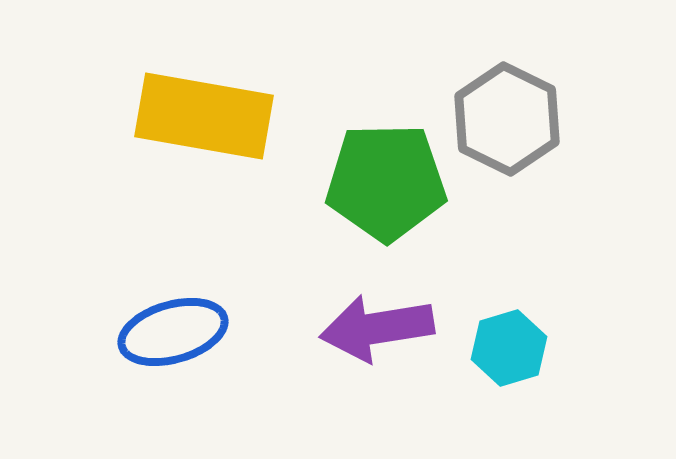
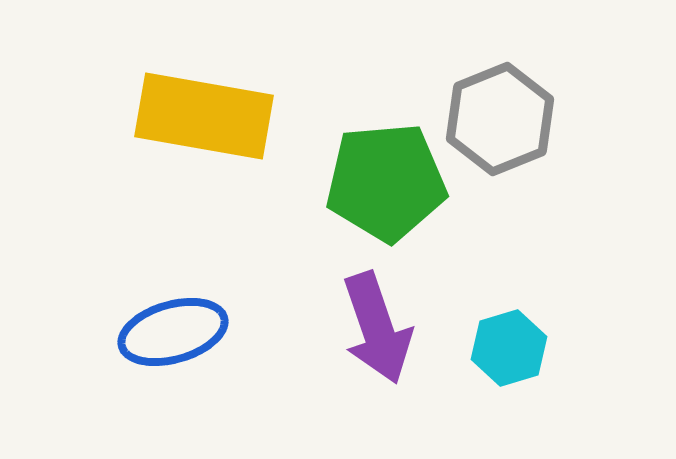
gray hexagon: moved 7 px left; rotated 12 degrees clockwise
green pentagon: rotated 4 degrees counterclockwise
purple arrow: rotated 100 degrees counterclockwise
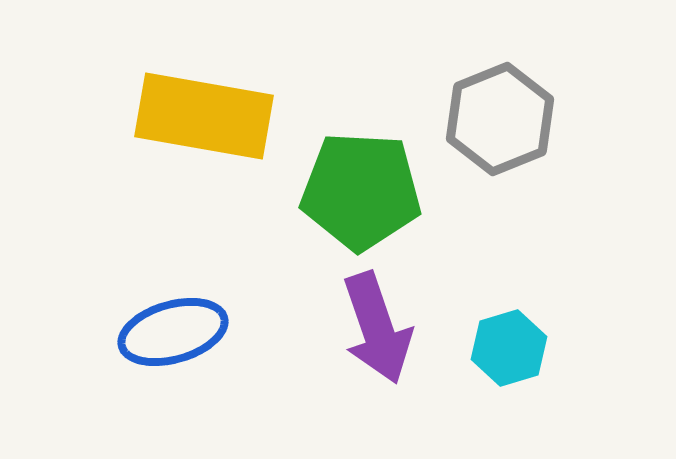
green pentagon: moved 25 px left, 9 px down; rotated 8 degrees clockwise
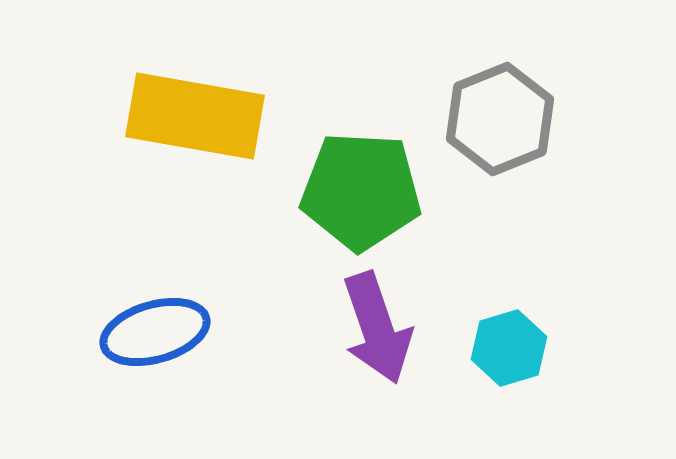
yellow rectangle: moved 9 px left
blue ellipse: moved 18 px left
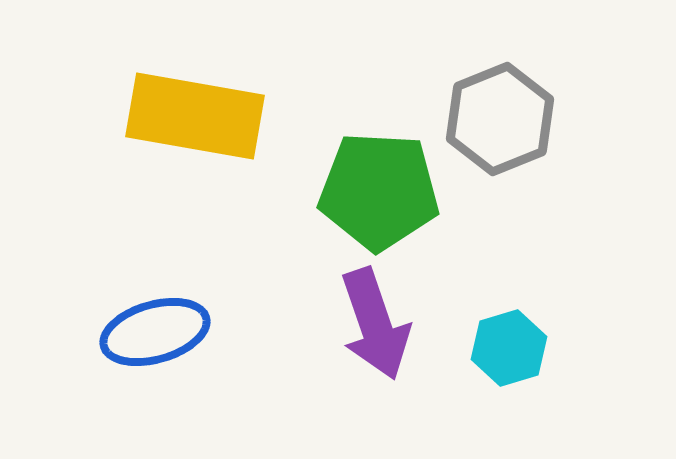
green pentagon: moved 18 px right
purple arrow: moved 2 px left, 4 px up
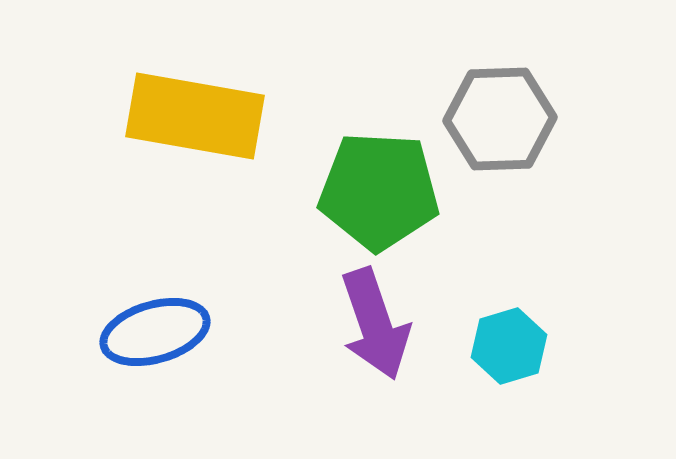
gray hexagon: rotated 20 degrees clockwise
cyan hexagon: moved 2 px up
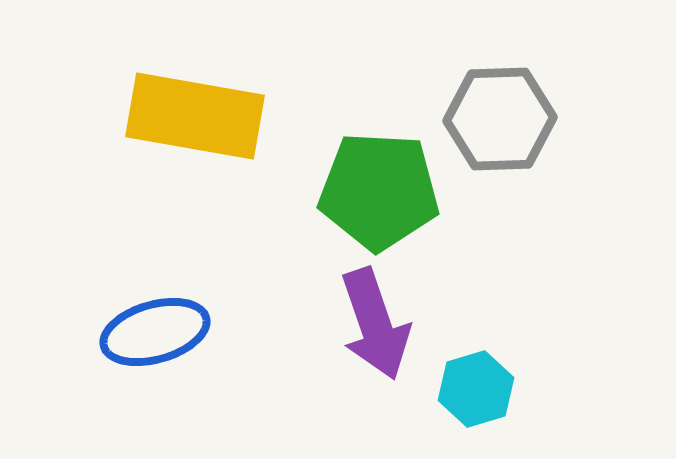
cyan hexagon: moved 33 px left, 43 px down
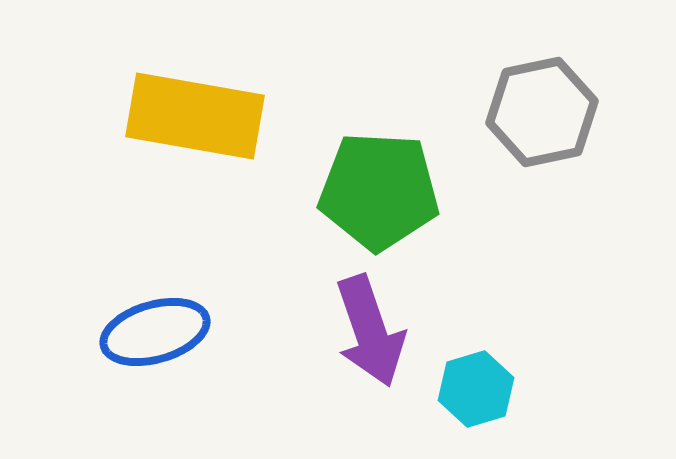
gray hexagon: moved 42 px right, 7 px up; rotated 10 degrees counterclockwise
purple arrow: moved 5 px left, 7 px down
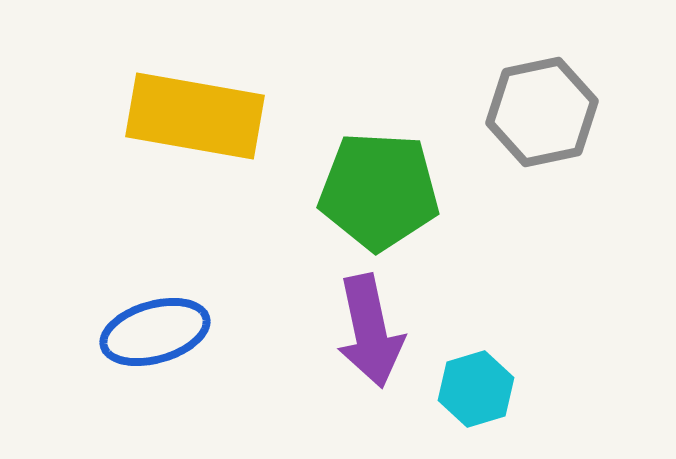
purple arrow: rotated 7 degrees clockwise
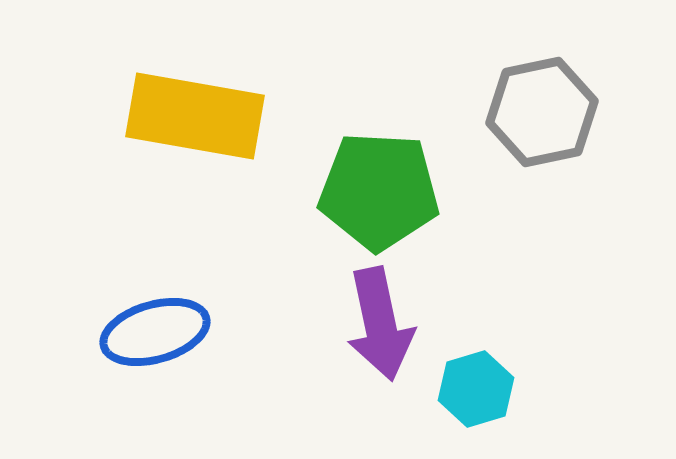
purple arrow: moved 10 px right, 7 px up
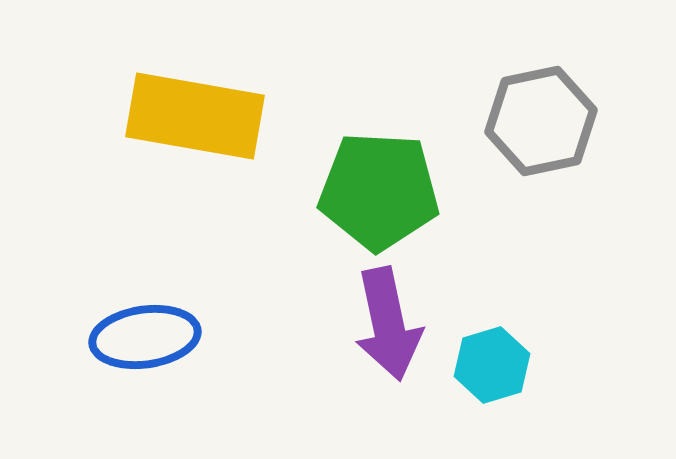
gray hexagon: moved 1 px left, 9 px down
purple arrow: moved 8 px right
blue ellipse: moved 10 px left, 5 px down; rotated 8 degrees clockwise
cyan hexagon: moved 16 px right, 24 px up
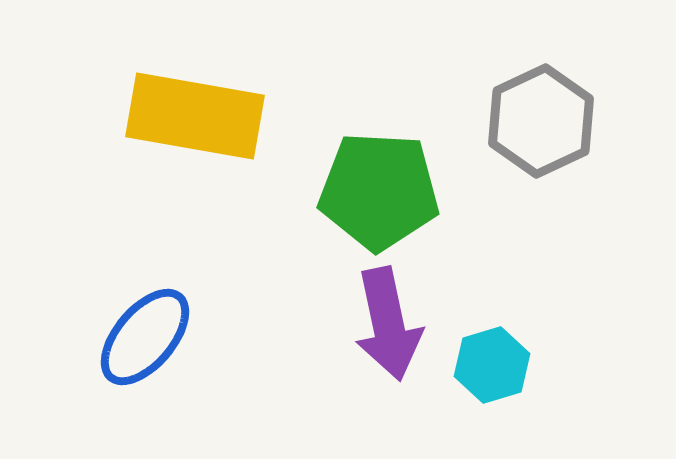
gray hexagon: rotated 13 degrees counterclockwise
blue ellipse: rotated 42 degrees counterclockwise
